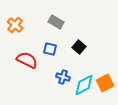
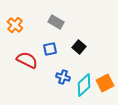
blue square: rotated 24 degrees counterclockwise
cyan diamond: rotated 15 degrees counterclockwise
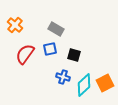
gray rectangle: moved 7 px down
black square: moved 5 px left, 8 px down; rotated 24 degrees counterclockwise
red semicircle: moved 2 px left, 6 px up; rotated 80 degrees counterclockwise
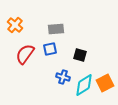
gray rectangle: rotated 35 degrees counterclockwise
black square: moved 6 px right
cyan diamond: rotated 10 degrees clockwise
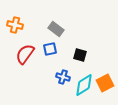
orange cross: rotated 28 degrees counterclockwise
gray rectangle: rotated 42 degrees clockwise
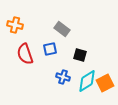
gray rectangle: moved 6 px right
red semicircle: rotated 55 degrees counterclockwise
cyan diamond: moved 3 px right, 4 px up
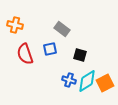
blue cross: moved 6 px right, 3 px down
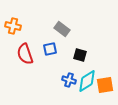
orange cross: moved 2 px left, 1 px down
orange square: moved 2 px down; rotated 18 degrees clockwise
